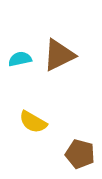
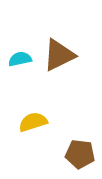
yellow semicircle: rotated 132 degrees clockwise
brown pentagon: rotated 8 degrees counterclockwise
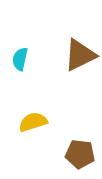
brown triangle: moved 21 px right
cyan semicircle: rotated 65 degrees counterclockwise
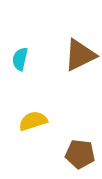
yellow semicircle: moved 1 px up
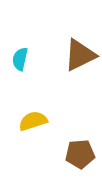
brown pentagon: rotated 12 degrees counterclockwise
